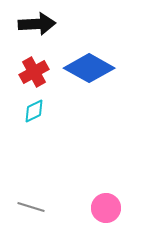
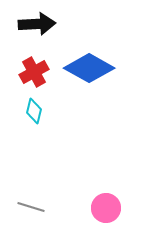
cyan diamond: rotated 50 degrees counterclockwise
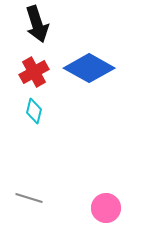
black arrow: rotated 75 degrees clockwise
gray line: moved 2 px left, 9 px up
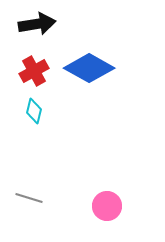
black arrow: rotated 81 degrees counterclockwise
red cross: moved 1 px up
pink circle: moved 1 px right, 2 px up
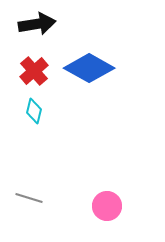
red cross: rotated 12 degrees counterclockwise
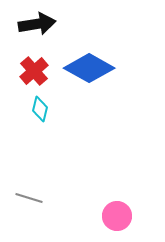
cyan diamond: moved 6 px right, 2 px up
pink circle: moved 10 px right, 10 px down
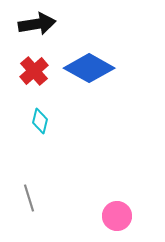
cyan diamond: moved 12 px down
gray line: rotated 56 degrees clockwise
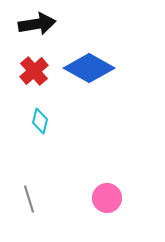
gray line: moved 1 px down
pink circle: moved 10 px left, 18 px up
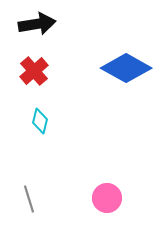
blue diamond: moved 37 px right
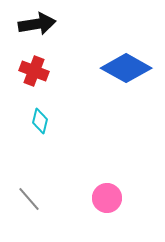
red cross: rotated 28 degrees counterclockwise
gray line: rotated 24 degrees counterclockwise
